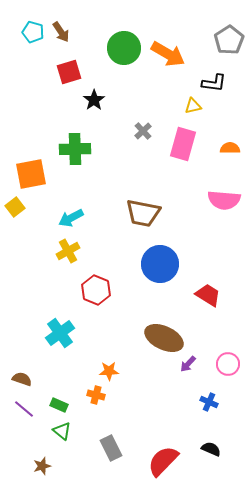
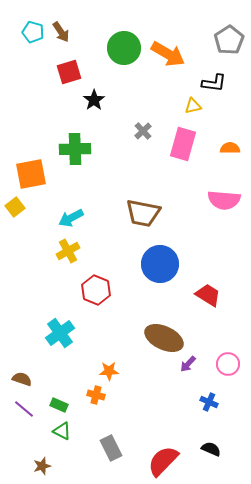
green triangle: rotated 12 degrees counterclockwise
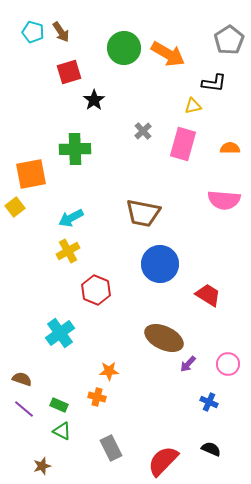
orange cross: moved 1 px right, 2 px down
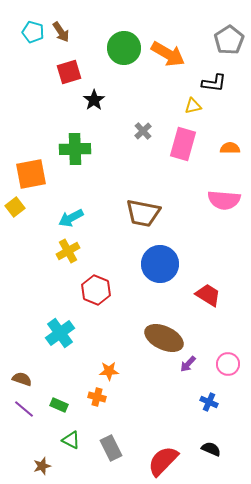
green triangle: moved 9 px right, 9 px down
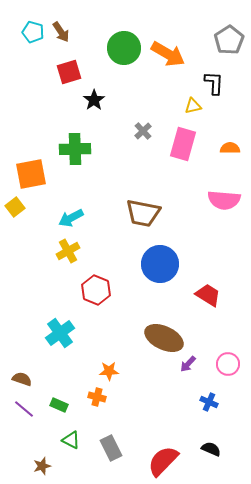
black L-shape: rotated 95 degrees counterclockwise
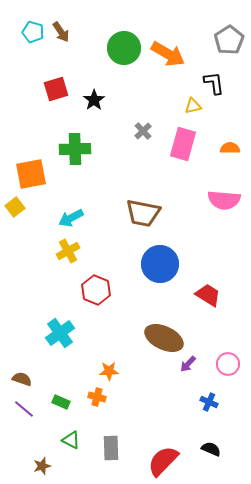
red square: moved 13 px left, 17 px down
black L-shape: rotated 10 degrees counterclockwise
green rectangle: moved 2 px right, 3 px up
gray rectangle: rotated 25 degrees clockwise
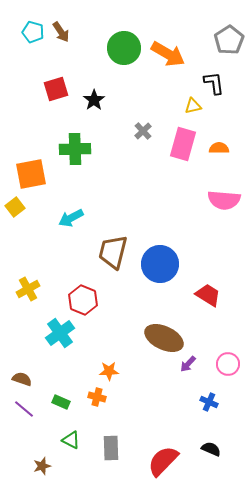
orange semicircle: moved 11 px left
brown trapezoid: moved 30 px left, 39 px down; rotated 93 degrees clockwise
yellow cross: moved 40 px left, 38 px down
red hexagon: moved 13 px left, 10 px down
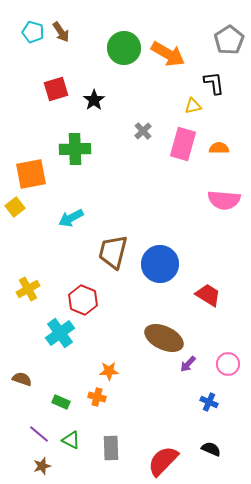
purple line: moved 15 px right, 25 px down
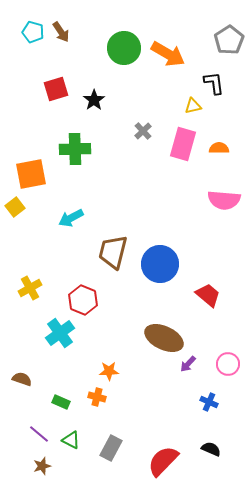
yellow cross: moved 2 px right, 1 px up
red trapezoid: rotated 8 degrees clockwise
gray rectangle: rotated 30 degrees clockwise
